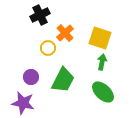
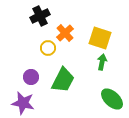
black cross: moved 1 px down
green ellipse: moved 9 px right, 7 px down
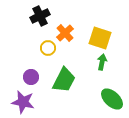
green trapezoid: moved 1 px right
purple star: moved 1 px up
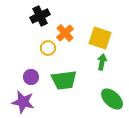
green trapezoid: rotated 56 degrees clockwise
